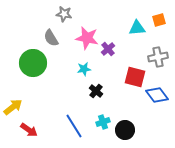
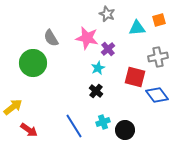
gray star: moved 43 px right; rotated 14 degrees clockwise
cyan star: moved 14 px right, 1 px up; rotated 16 degrees counterclockwise
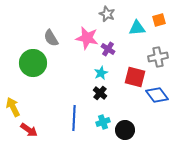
purple cross: rotated 16 degrees counterclockwise
cyan star: moved 3 px right, 5 px down
black cross: moved 4 px right, 2 px down
yellow arrow: rotated 78 degrees counterclockwise
blue line: moved 8 px up; rotated 35 degrees clockwise
